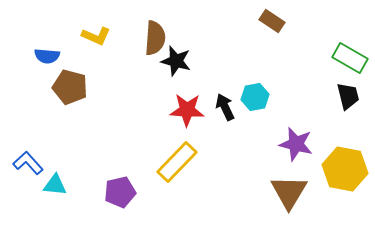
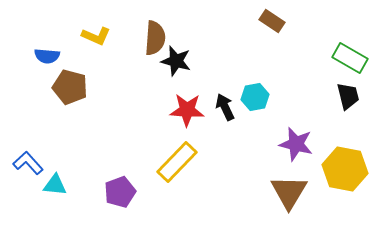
purple pentagon: rotated 8 degrees counterclockwise
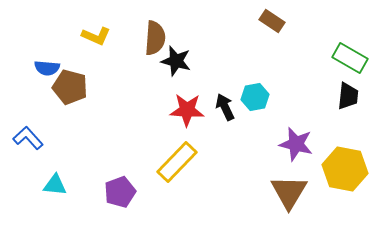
blue semicircle: moved 12 px down
black trapezoid: rotated 20 degrees clockwise
blue L-shape: moved 25 px up
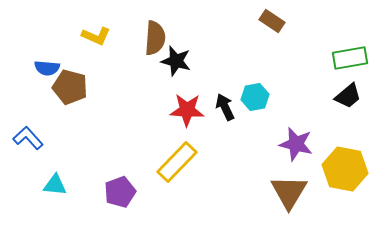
green rectangle: rotated 40 degrees counterclockwise
black trapezoid: rotated 44 degrees clockwise
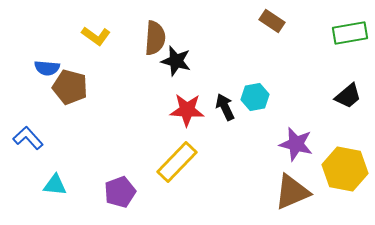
yellow L-shape: rotated 12 degrees clockwise
green rectangle: moved 25 px up
brown triangle: moved 3 px right; rotated 36 degrees clockwise
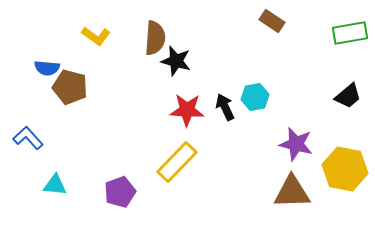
brown triangle: rotated 21 degrees clockwise
